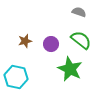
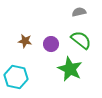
gray semicircle: rotated 32 degrees counterclockwise
brown star: rotated 24 degrees clockwise
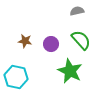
gray semicircle: moved 2 px left, 1 px up
green semicircle: rotated 10 degrees clockwise
green star: moved 2 px down
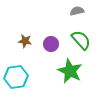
cyan hexagon: rotated 20 degrees counterclockwise
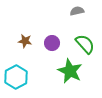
green semicircle: moved 4 px right, 4 px down
purple circle: moved 1 px right, 1 px up
cyan hexagon: rotated 20 degrees counterclockwise
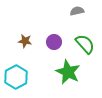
purple circle: moved 2 px right, 1 px up
green star: moved 2 px left, 1 px down
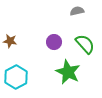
brown star: moved 15 px left
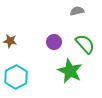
green star: moved 2 px right, 1 px up
